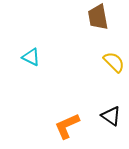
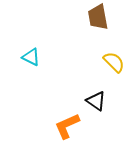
black triangle: moved 15 px left, 15 px up
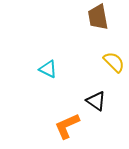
cyan triangle: moved 17 px right, 12 px down
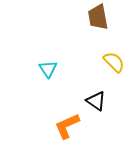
cyan triangle: rotated 30 degrees clockwise
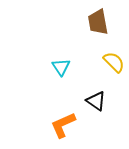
brown trapezoid: moved 5 px down
cyan triangle: moved 13 px right, 2 px up
orange L-shape: moved 4 px left, 1 px up
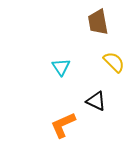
black triangle: rotated 10 degrees counterclockwise
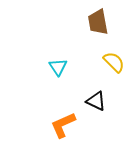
cyan triangle: moved 3 px left
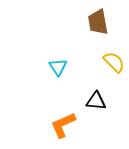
black triangle: rotated 20 degrees counterclockwise
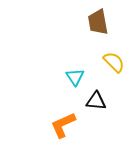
cyan triangle: moved 17 px right, 10 px down
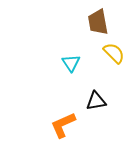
yellow semicircle: moved 9 px up
cyan triangle: moved 4 px left, 14 px up
black triangle: rotated 15 degrees counterclockwise
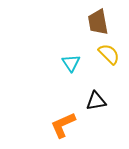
yellow semicircle: moved 5 px left, 1 px down
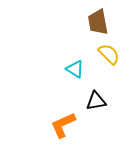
cyan triangle: moved 4 px right, 6 px down; rotated 24 degrees counterclockwise
